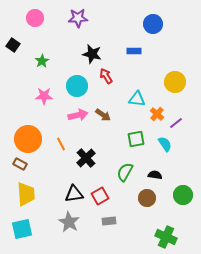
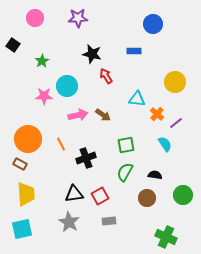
cyan circle: moved 10 px left
green square: moved 10 px left, 6 px down
black cross: rotated 24 degrees clockwise
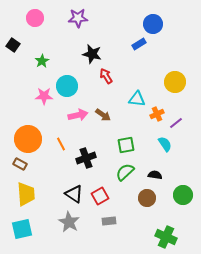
blue rectangle: moved 5 px right, 7 px up; rotated 32 degrees counterclockwise
orange cross: rotated 24 degrees clockwise
green semicircle: rotated 18 degrees clockwise
black triangle: rotated 42 degrees clockwise
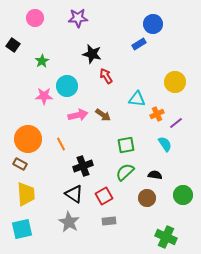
black cross: moved 3 px left, 8 px down
red square: moved 4 px right
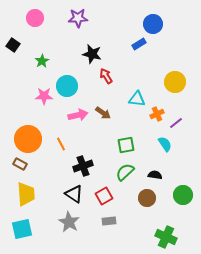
brown arrow: moved 2 px up
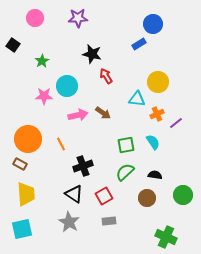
yellow circle: moved 17 px left
cyan semicircle: moved 12 px left, 2 px up
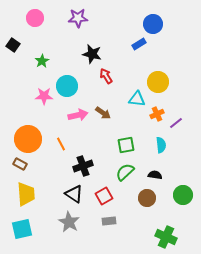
cyan semicircle: moved 8 px right, 3 px down; rotated 28 degrees clockwise
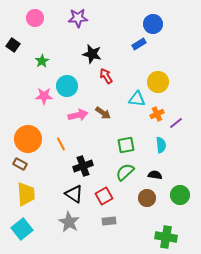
green circle: moved 3 px left
cyan square: rotated 25 degrees counterclockwise
green cross: rotated 15 degrees counterclockwise
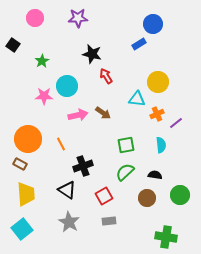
black triangle: moved 7 px left, 4 px up
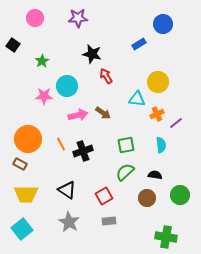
blue circle: moved 10 px right
black cross: moved 15 px up
yellow trapezoid: rotated 95 degrees clockwise
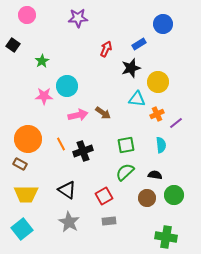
pink circle: moved 8 px left, 3 px up
black star: moved 39 px right, 14 px down; rotated 30 degrees counterclockwise
red arrow: moved 27 px up; rotated 56 degrees clockwise
green circle: moved 6 px left
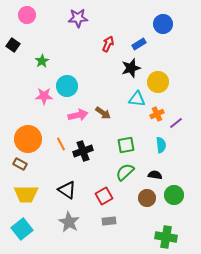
red arrow: moved 2 px right, 5 px up
